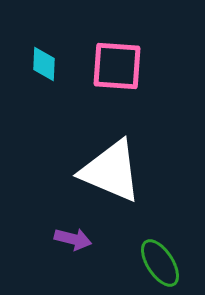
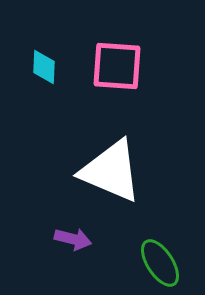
cyan diamond: moved 3 px down
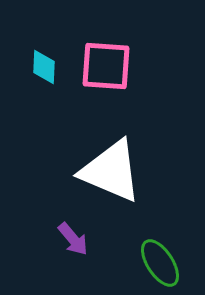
pink square: moved 11 px left
purple arrow: rotated 36 degrees clockwise
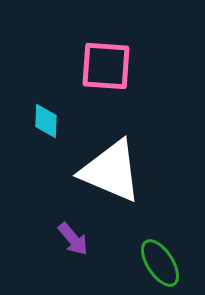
cyan diamond: moved 2 px right, 54 px down
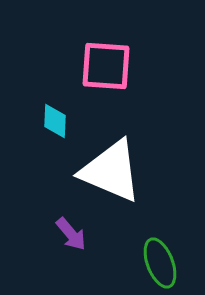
cyan diamond: moved 9 px right
purple arrow: moved 2 px left, 5 px up
green ellipse: rotated 12 degrees clockwise
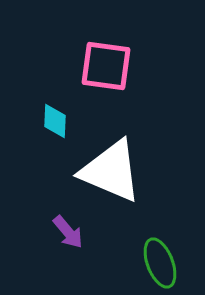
pink square: rotated 4 degrees clockwise
purple arrow: moved 3 px left, 2 px up
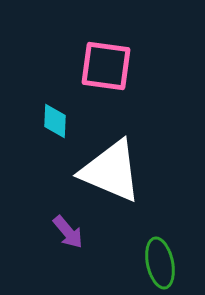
green ellipse: rotated 9 degrees clockwise
